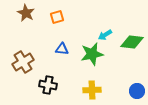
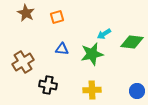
cyan arrow: moved 1 px left, 1 px up
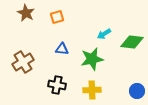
green star: moved 5 px down
black cross: moved 9 px right
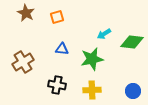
blue circle: moved 4 px left
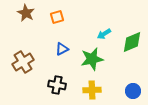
green diamond: rotated 30 degrees counterclockwise
blue triangle: rotated 32 degrees counterclockwise
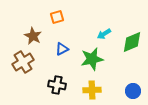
brown star: moved 7 px right, 23 px down
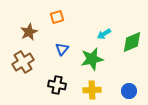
brown star: moved 4 px left, 4 px up; rotated 18 degrees clockwise
blue triangle: rotated 24 degrees counterclockwise
blue circle: moved 4 px left
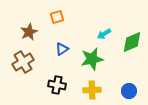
blue triangle: rotated 16 degrees clockwise
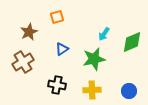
cyan arrow: rotated 24 degrees counterclockwise
green star: moved 2 px right
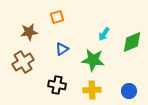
brown star: rotated 18 degrees clockwise
green star: moved 1 px left, 1 px down; rotated 20 degrees clockwise
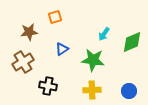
orange square: moved 2 px left
black cross: moved 9 px left, 1 px down
